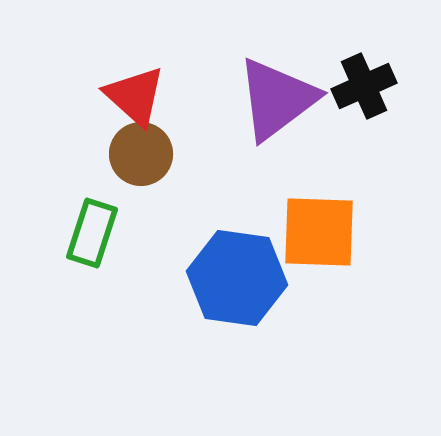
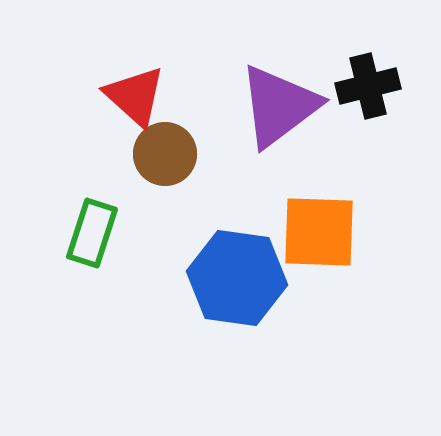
black cross: moved 4 px right; rotated 10 degrees clockwise
purple triangle: moved 2 px right, 7 px down
brown circle: moved 24 px right
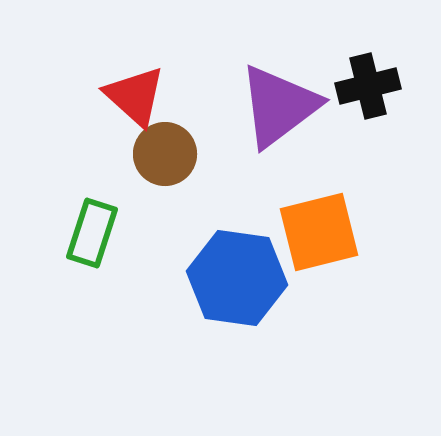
orange square: rotated 16 degrees counterclockwise
